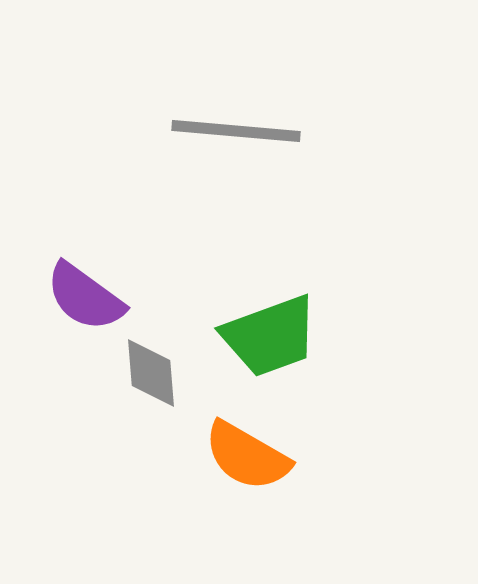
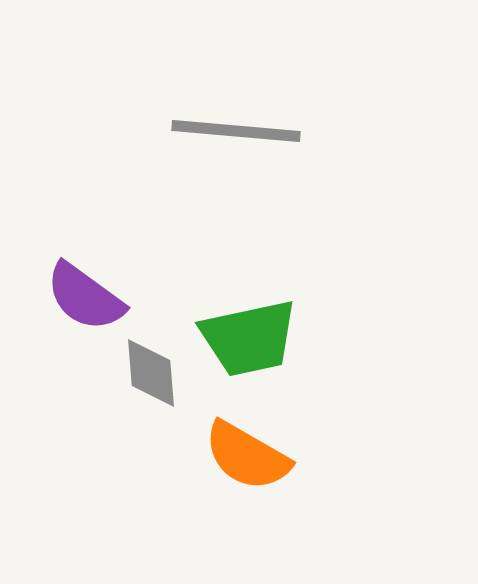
green trapezoid: moved 21 px left, 2 px down; rotated 8 degrees clockwise
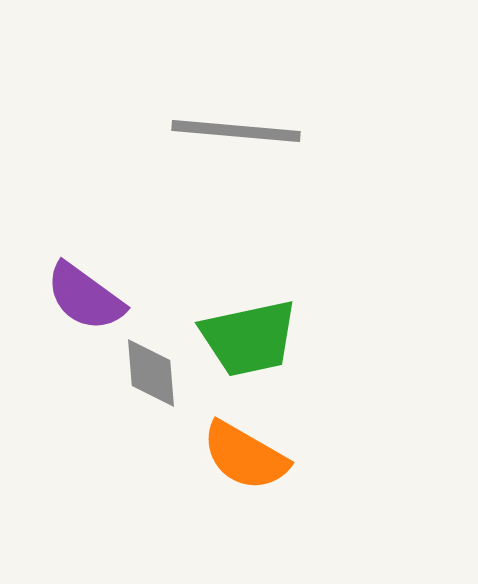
orange semicircle: moved 2 px left
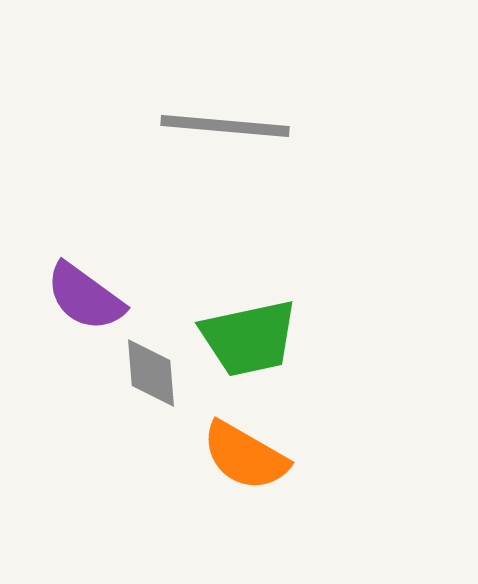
gray line: moved 11 px left, 5 px up
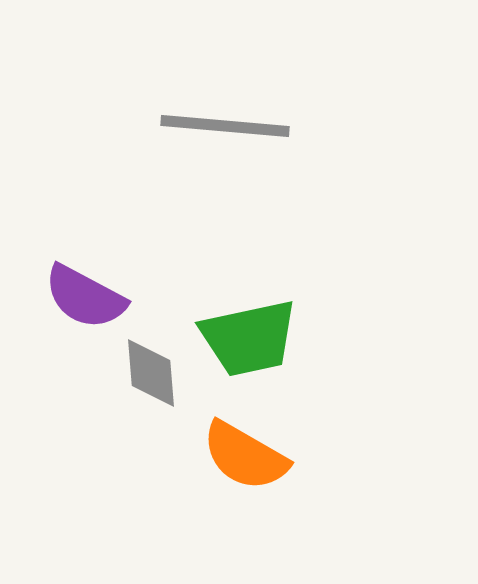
purple semicircle: rotated 8 degrees counterclockwise
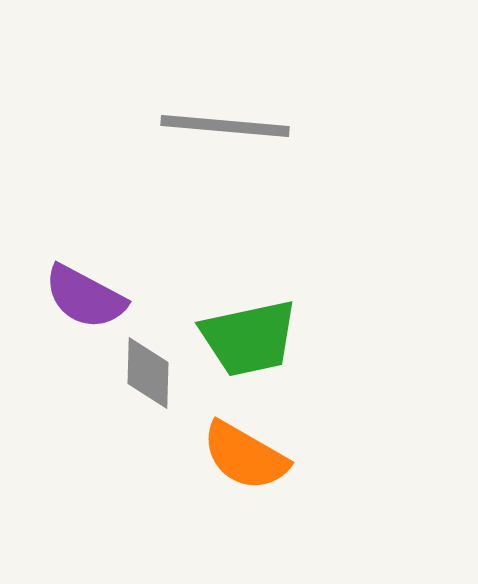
gray diamond: moved 3 px left; rotated 6 degrees clockwise
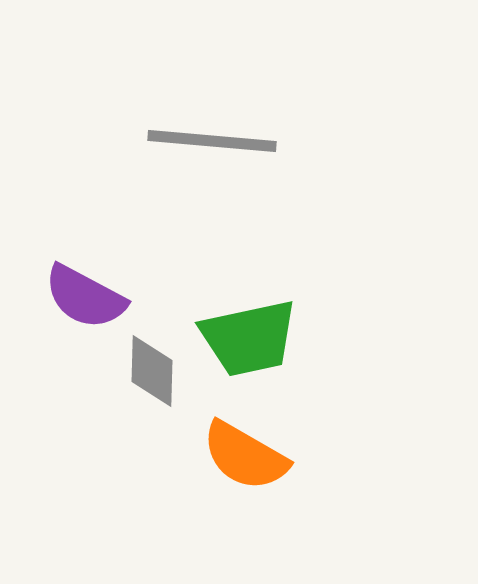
gray line: moved 13 px left, 15 px down
gray diamond: moved 4 px right, 2 px up
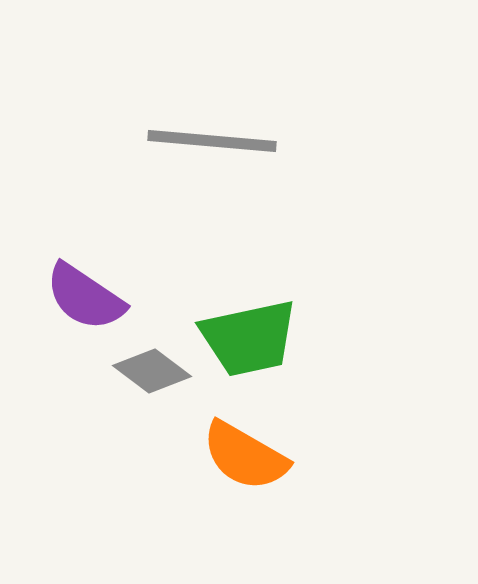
purple semicircle: rotated 6 degrees clockwise
gray diamond: rotated 54 degrees counterclockwise
